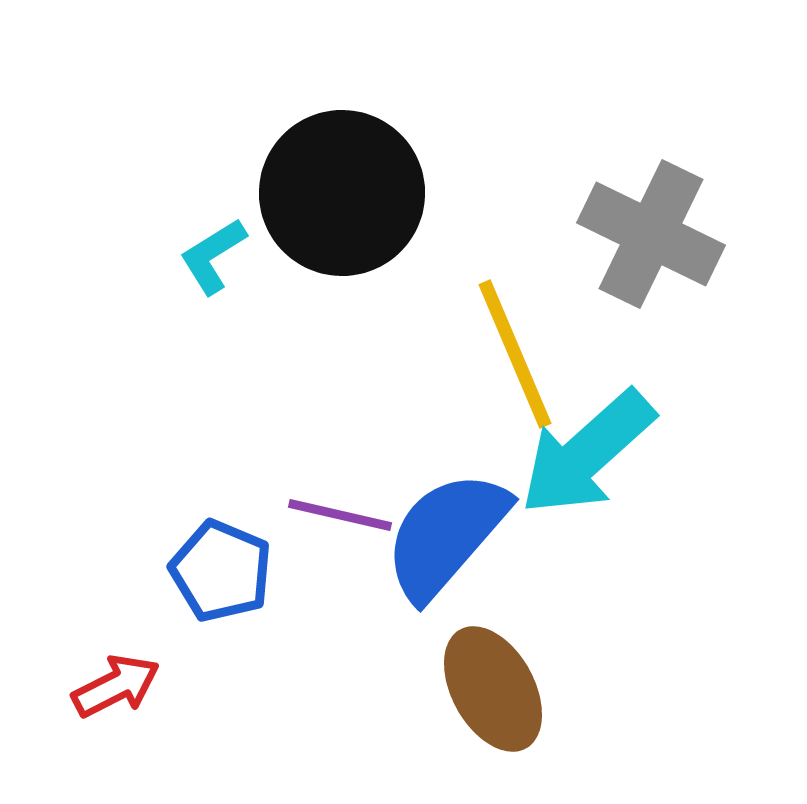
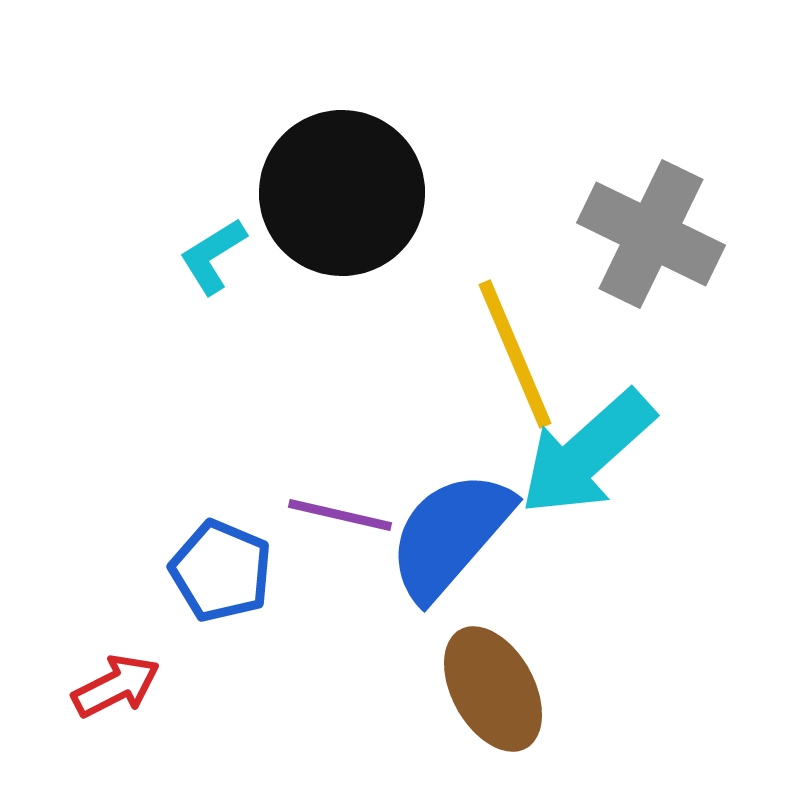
blue semicircle: moved 4 px right
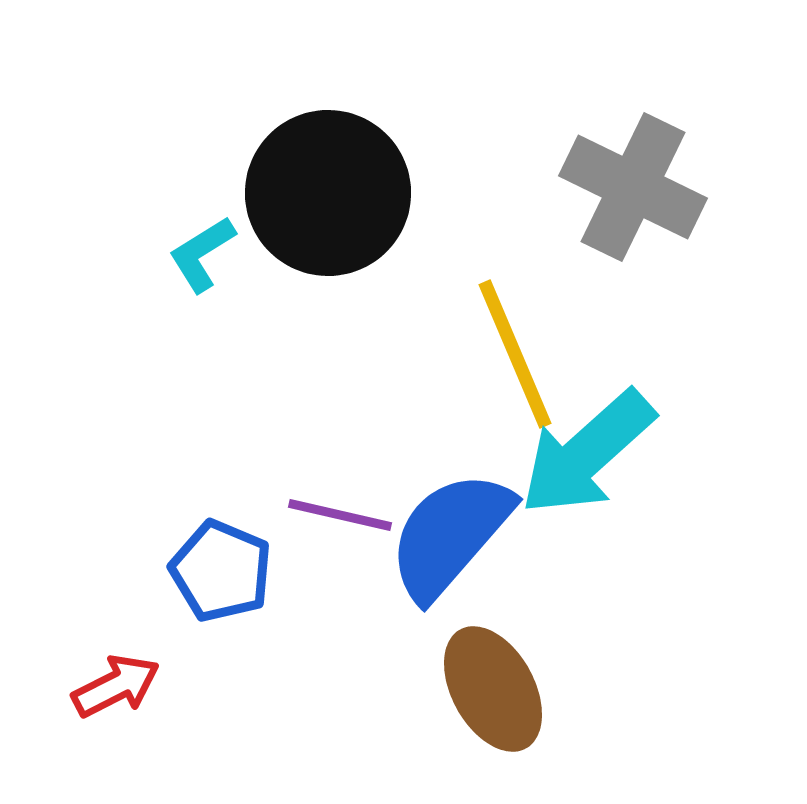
black circle: moved 14 px left
gray cross: moved 18 px left, 47 px up
cyan L-shape: moved 11 px left, 2 px up
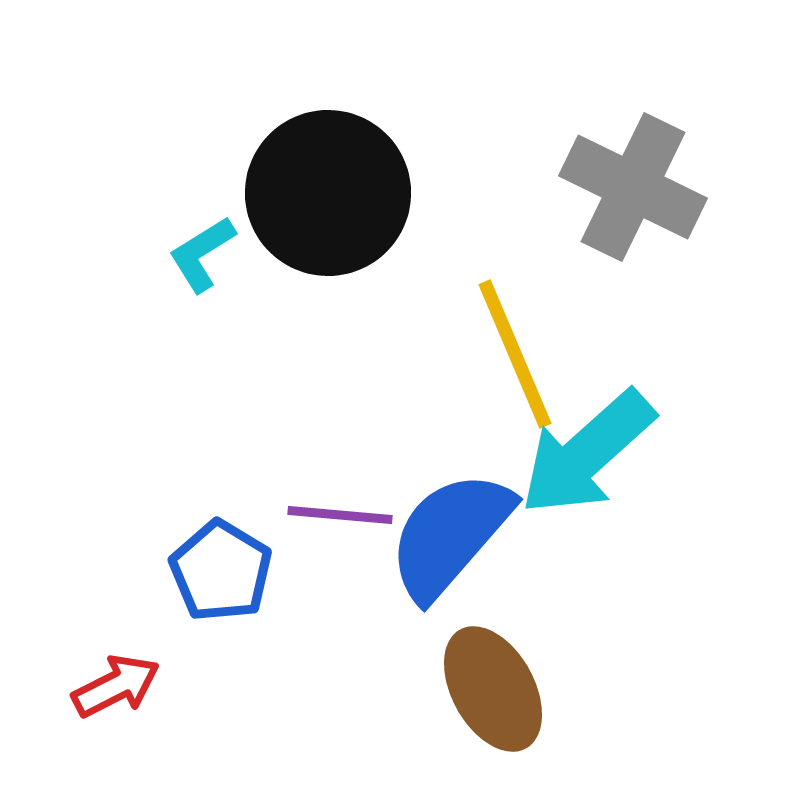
purple line: rotated 8 degrees counterclockwise
blue pentagon: rotated 8 degrees clockwise
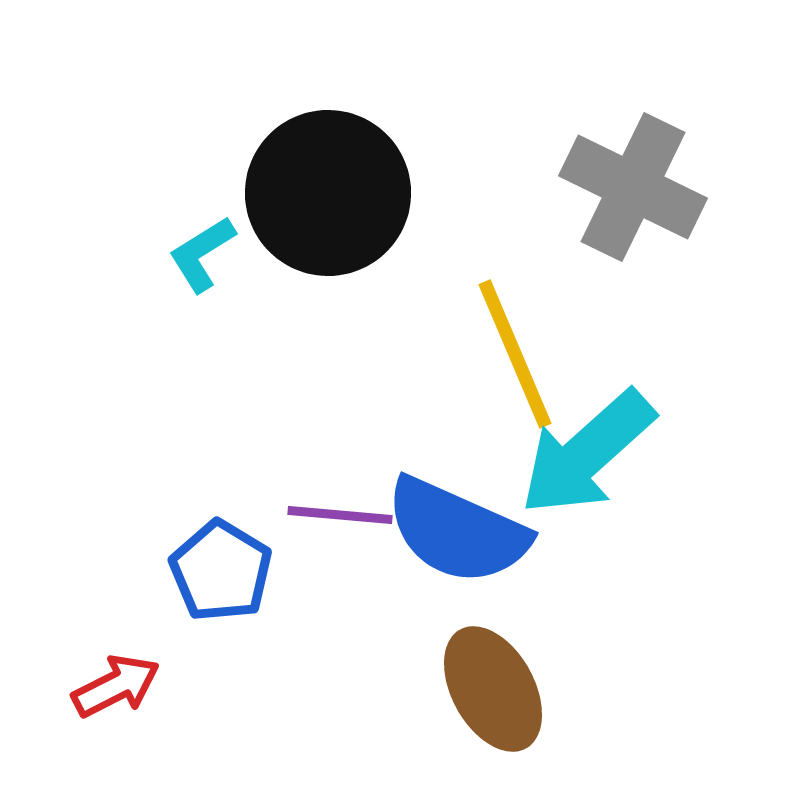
blue semicircle: moved 7 px right, 4 px up; rotated 107 degrees counterclockwise
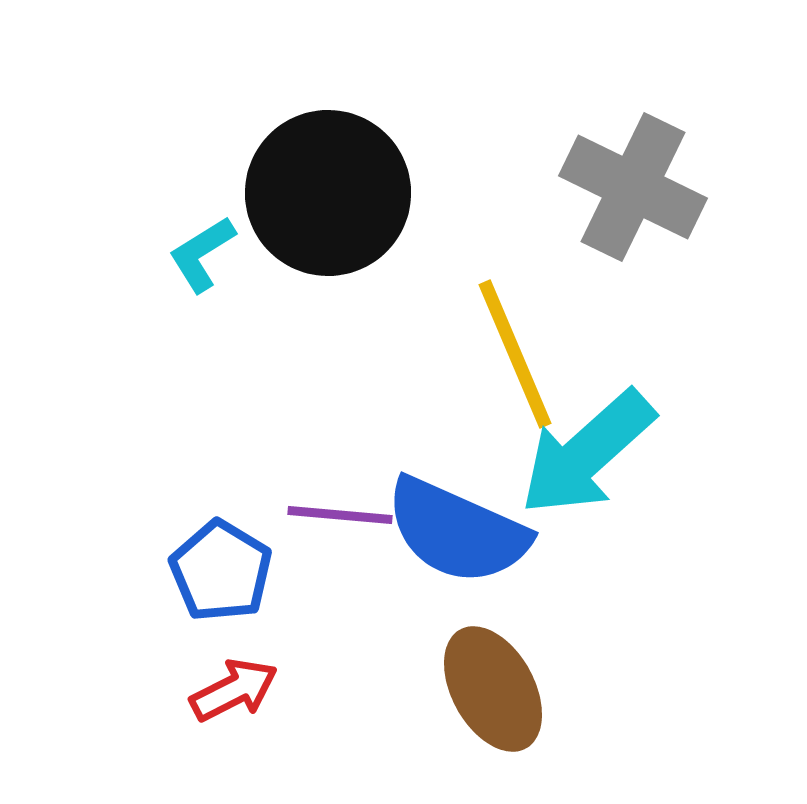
red arrow: moved 118 px right, 4 px down
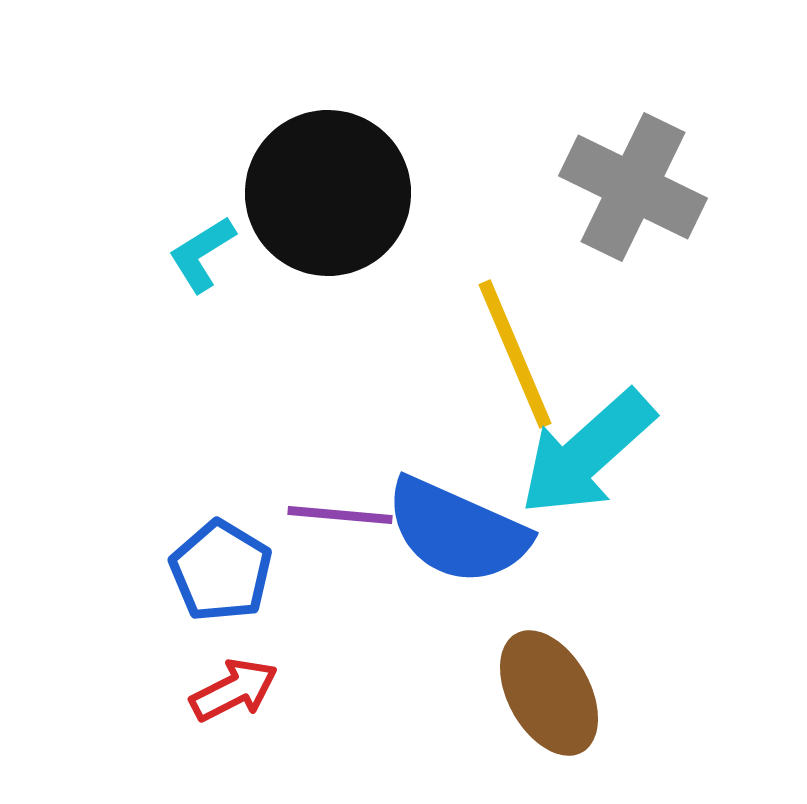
brown ellipse: moved 56 px right, 4 px down
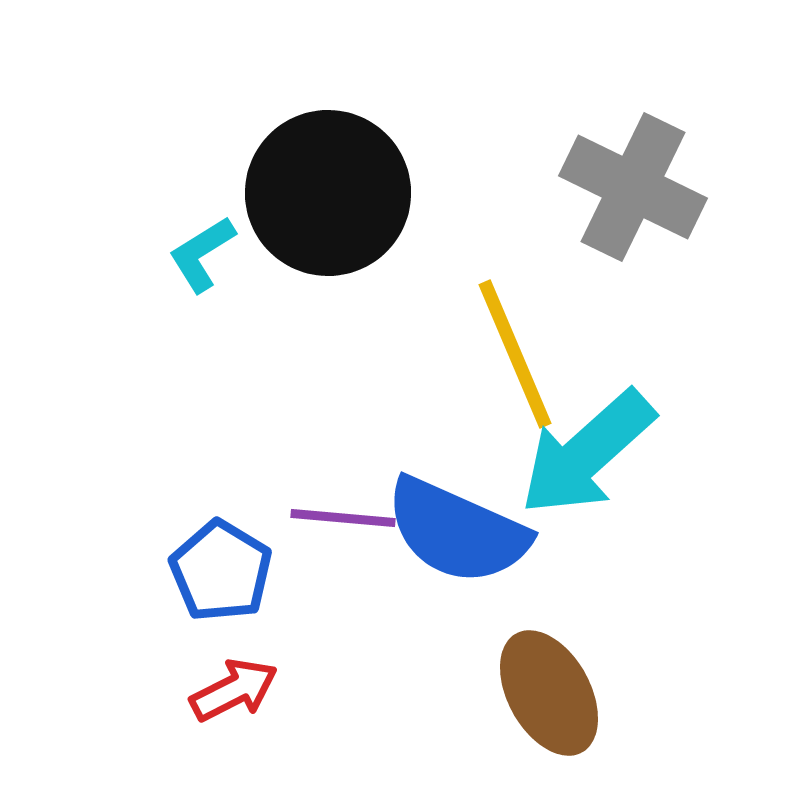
purple line: moved 3 px right, 3 px down
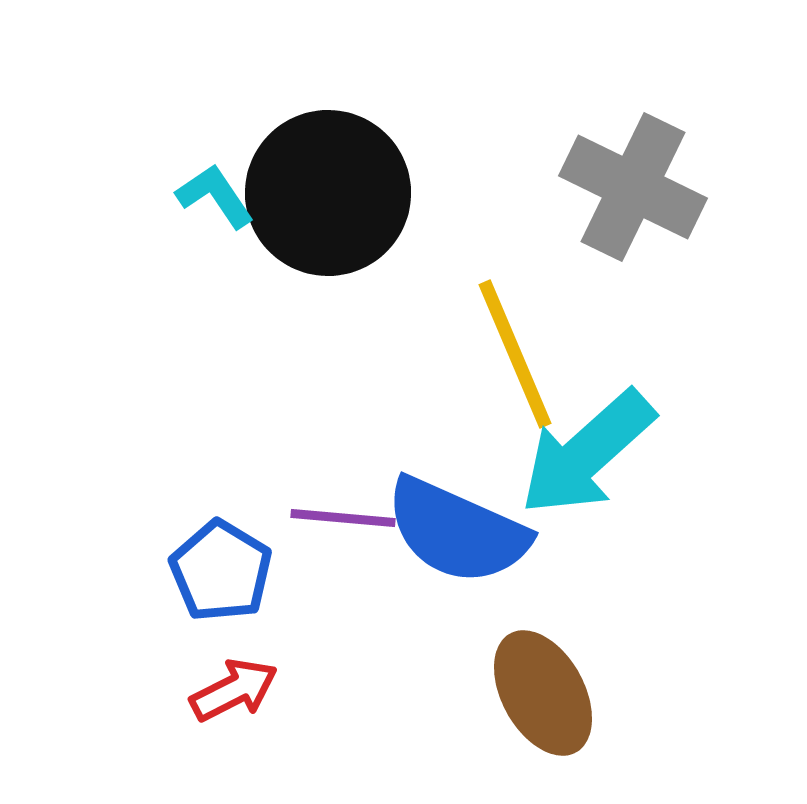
cyan L-shape: moved 13 px right, 58 px up; rotated 88 degrees clockwise
brown ellipse: moved 6 px left
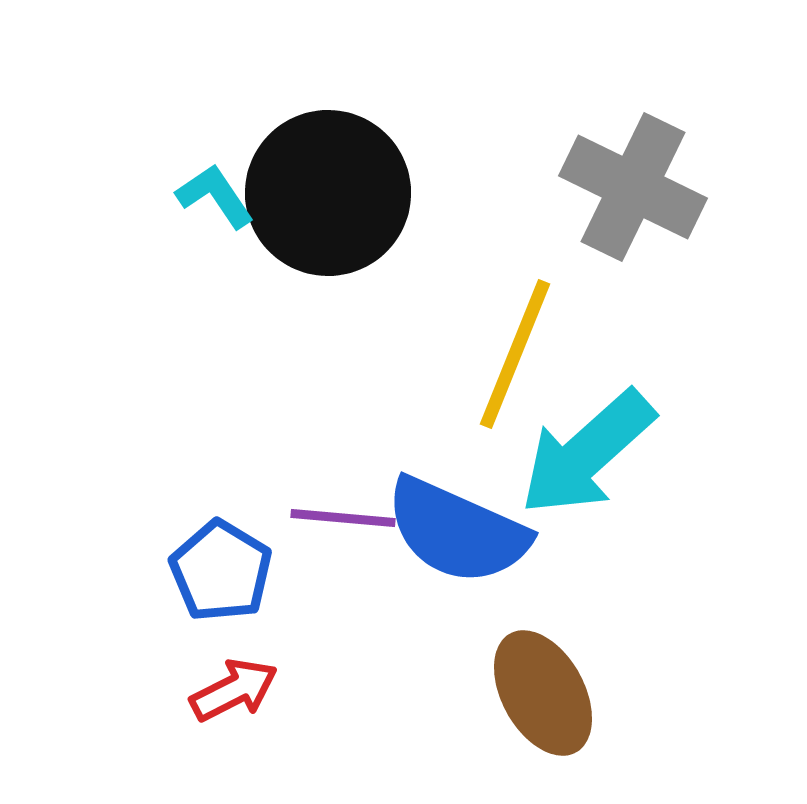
yellow line: rotated 45 degrees clockwise
